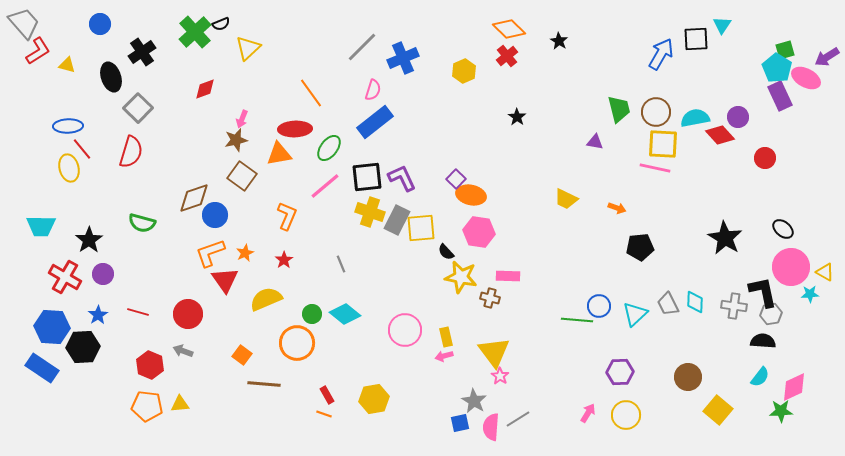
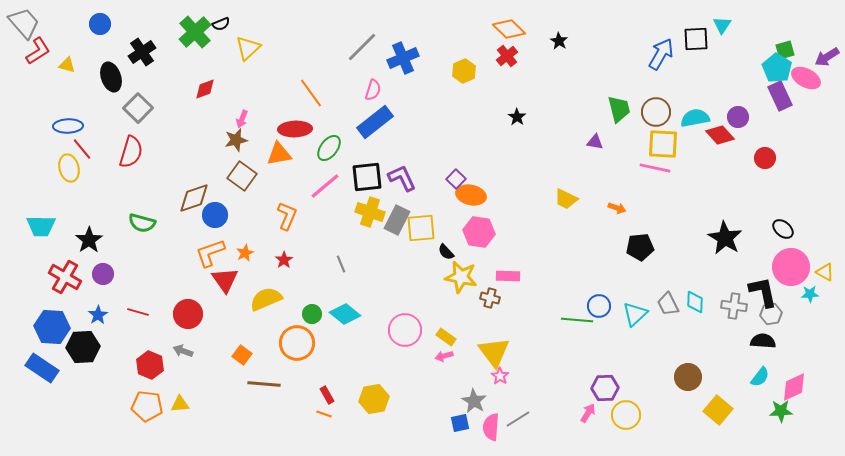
yellow rectangle at (446, 337): rotated 42 degrees counterclockwise
purple hexagon at (620, 372): moved 15 px left, 16 px down
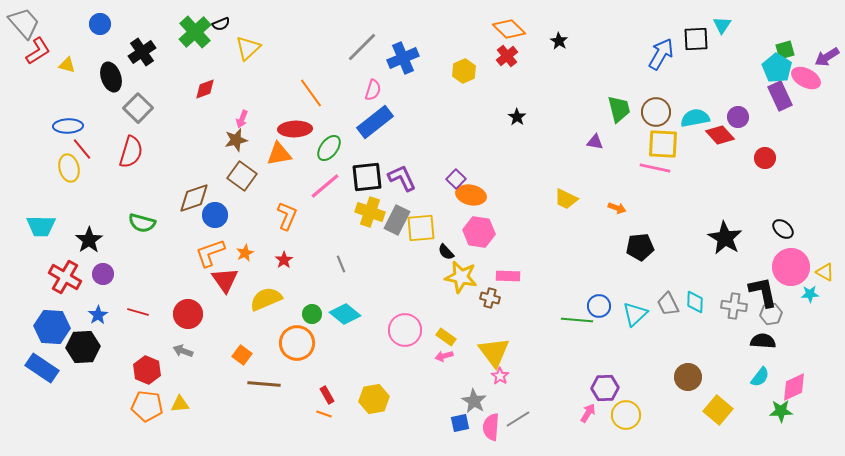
red hexagon at (150, 365): moved 3 px left, 5 px down
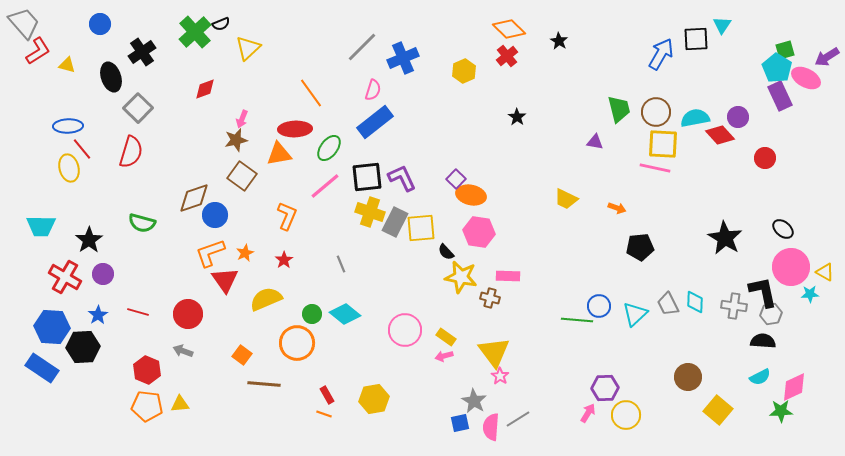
gray rectangle at (397, 220): moved 2 px left, 2 px down
cyan semicircle at (760, 377): rotated 25 degrees clockwise
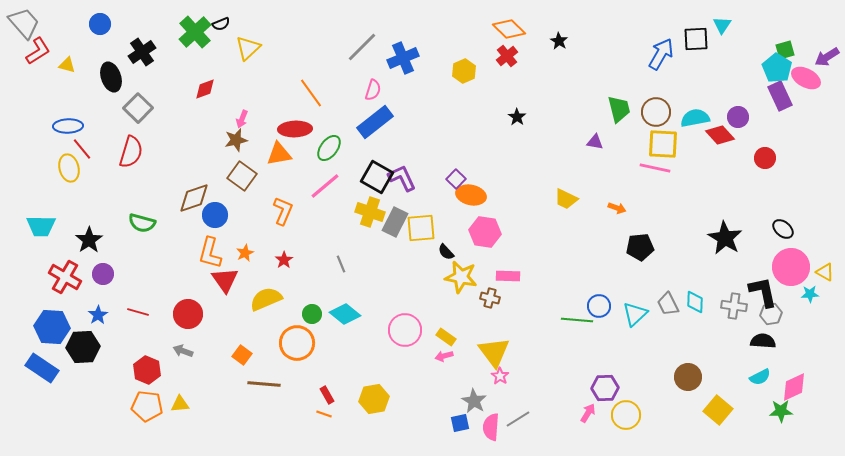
black square at (367, 177): moved 10 px right; rotated 36 degrees clockwise
orange L-shape at (287, 216): moved 4 px left, 5 px up
pink hexagon at (479, 232): moved 6 px right
orange L-shape at (210, 253): rotated 56 degrees counterclockwise
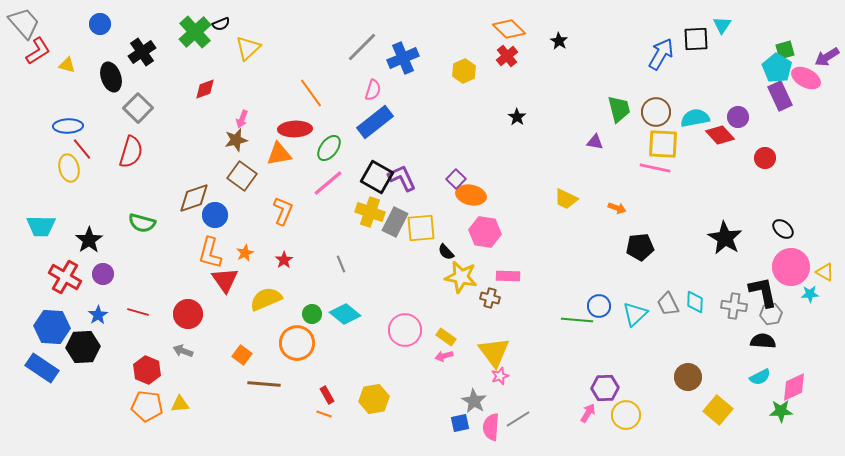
pink line at (325, 186): moved 3 px right, 3 px up
pink star at (500, 376): rotated 18 degrees clockwise
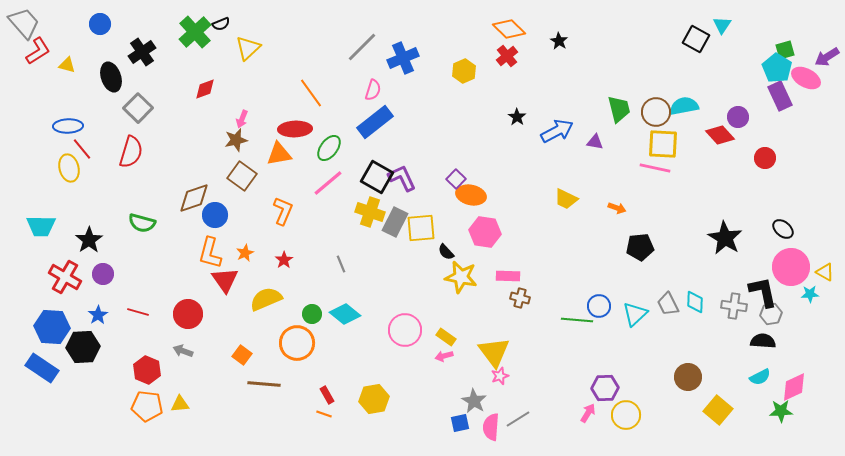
black square at (696, 39): rotated 32 degrees clockwise
blue arrow at (661, 54): moved 104 px left, 77 px down; rotated 32 degrees clockwise
cyan semicircle at (695, 118): moved 11 px left, 12 px up
brown cross at (490, 298): moved 30 px right
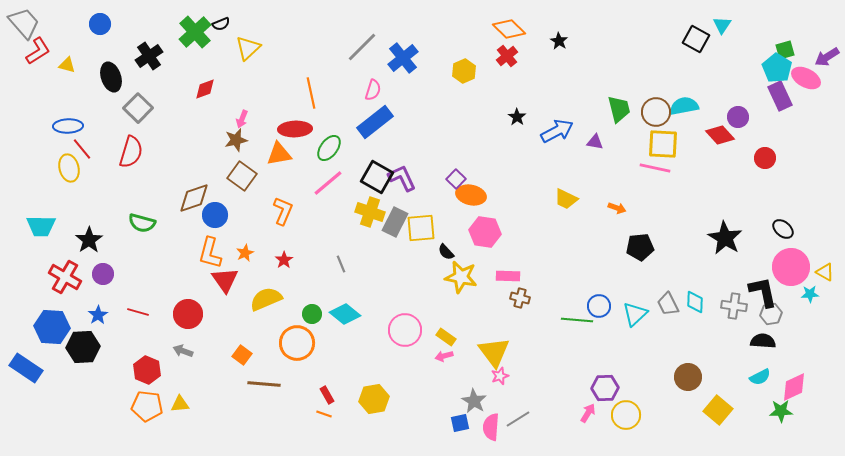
black cross at (142, 52): moved 7 px right, 4 px down
blue cross at (403, 58): rotated 16 degrees counterclockwise
orange line at (311, 93): rotated 24 degrees clockwise
blue rectangle at (42, 368): moved 16 px left
